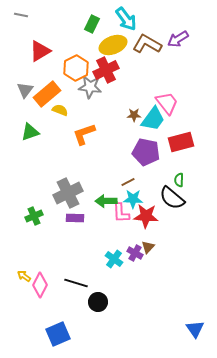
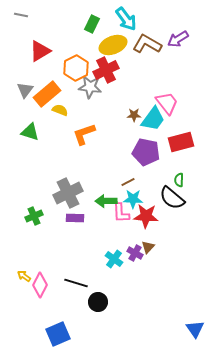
green triangle: rotated 36 degrees clockwise
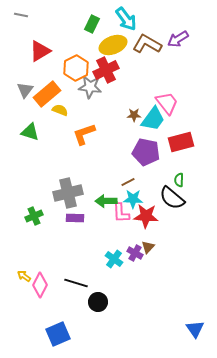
gray cross: rotated 12 degrees clockwise
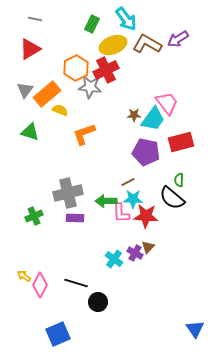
gray line: moved 14 px right, 4 px down
red triangle: moved 10 px left, 2 px up
